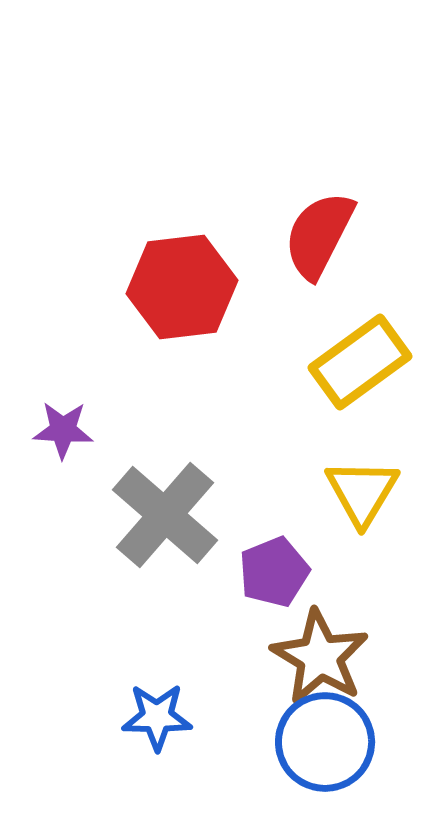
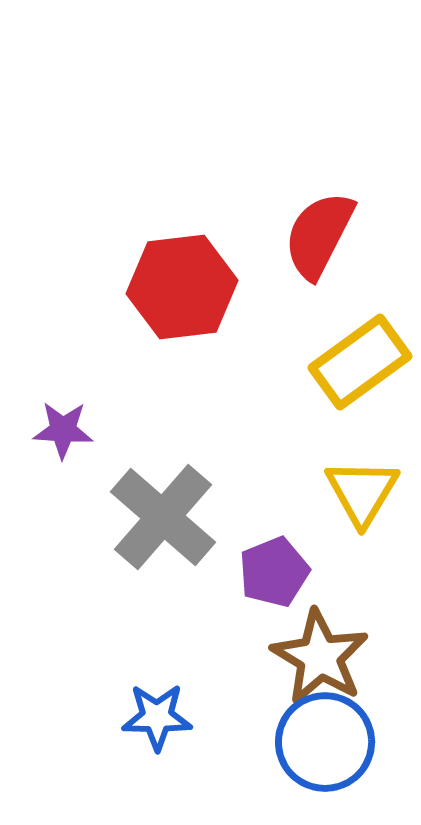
gray cross: moved 2 px left, 2 px down
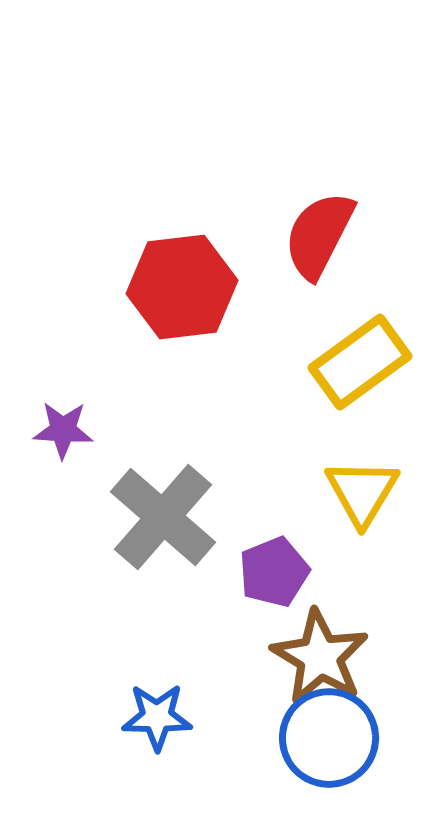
blue circle: moved 4 px right, 4 px up
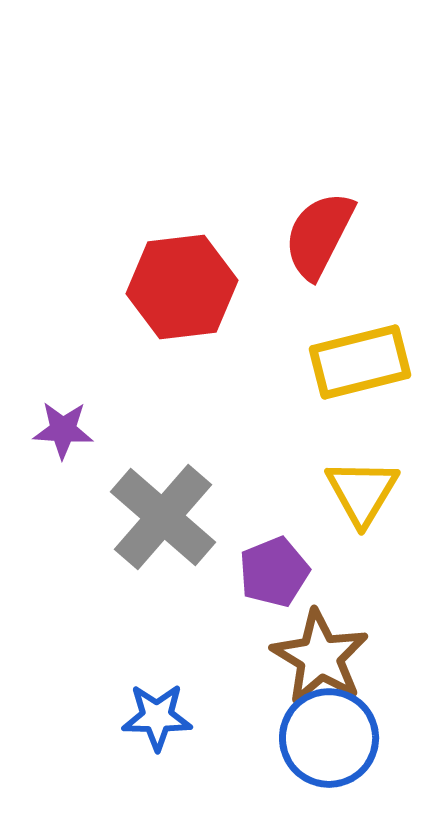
yellow rectangle: rotated 22 degrees clockwise
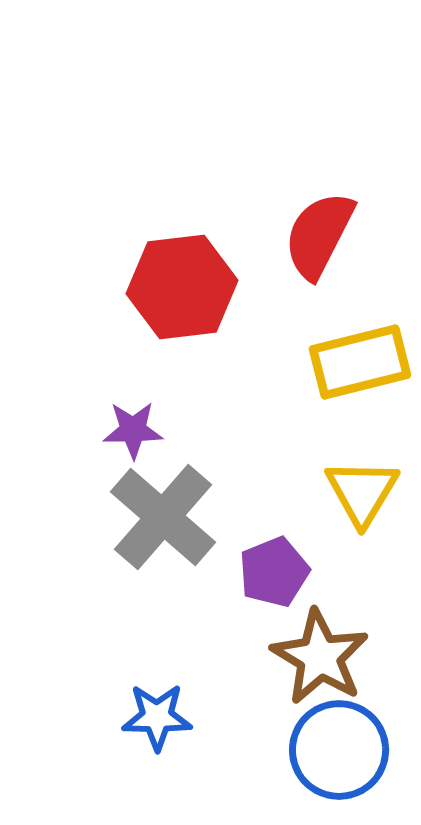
purple star: moved 70 px right; rotated 4 degrees counterclockwise
blue circle: moved 10 px right, 12 px down
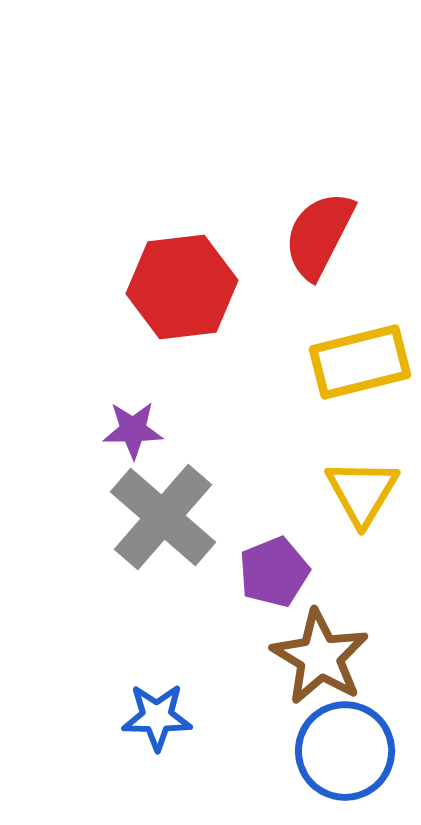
blue circle: moved 6 px right, 1 px down
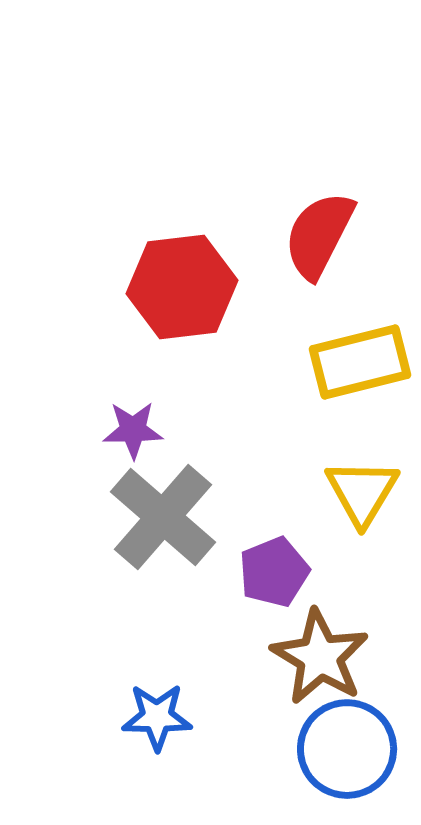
blue circle: moved 2 px right, 2 px up
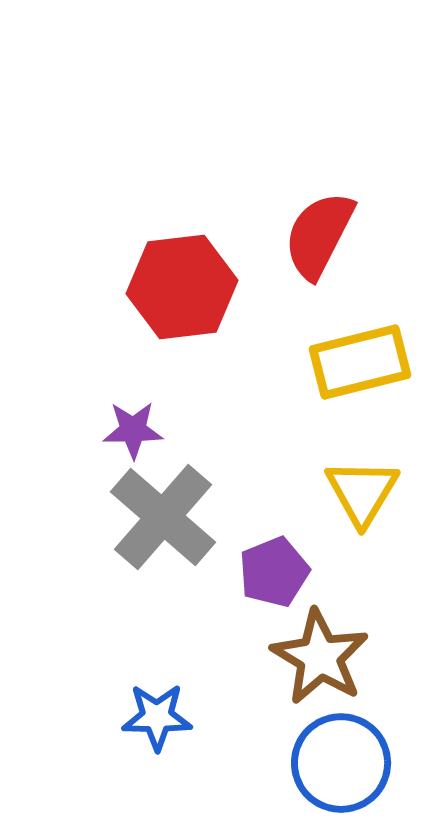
blue circle: moved 6 px left, 14 px down
